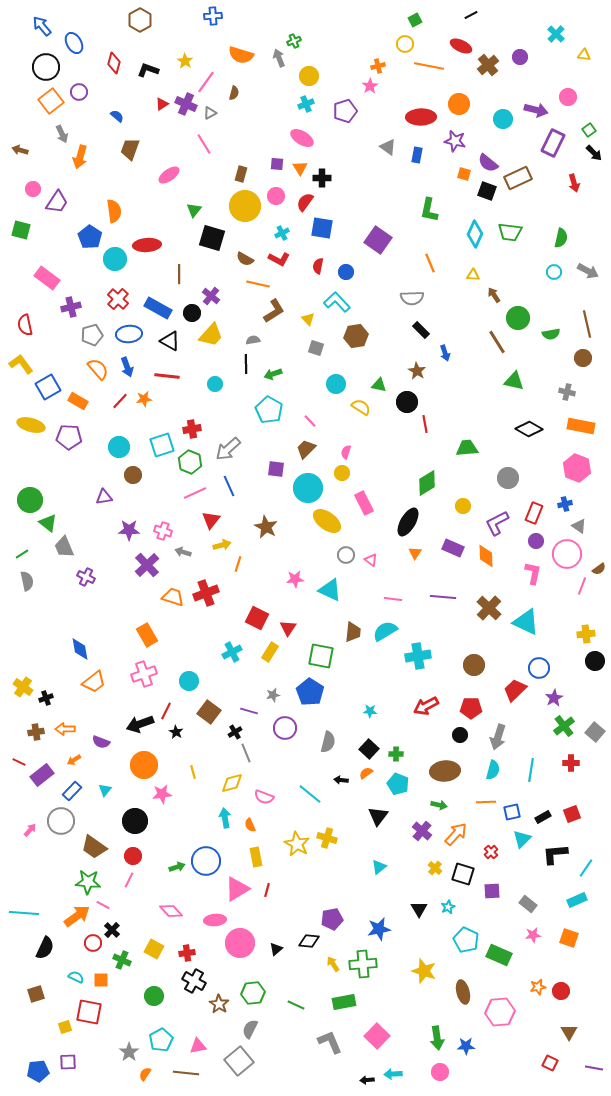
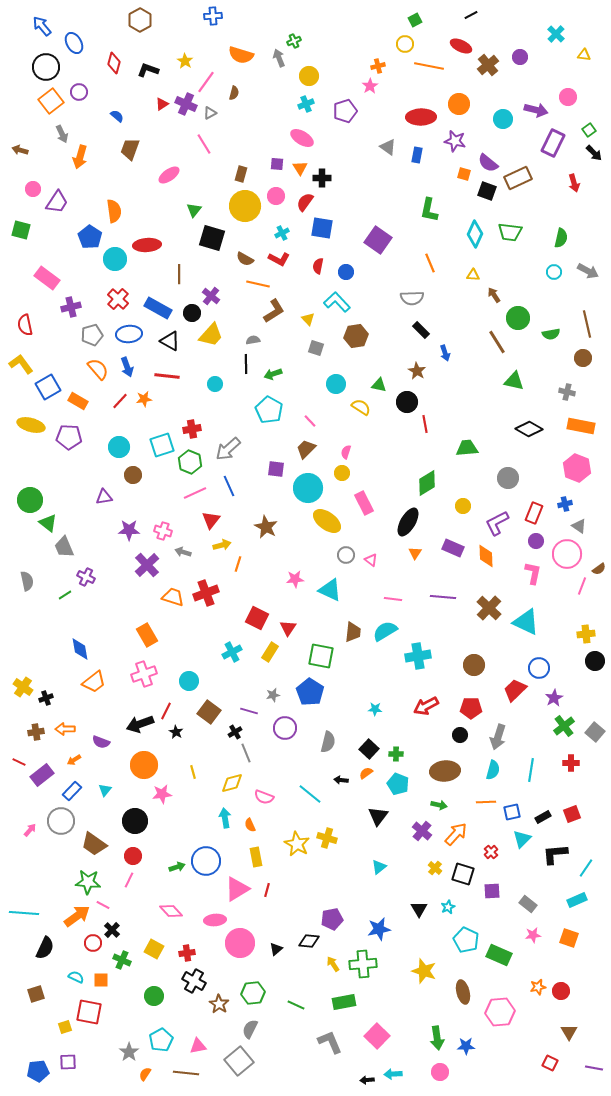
green line at (22, 554): moved 43 px right, 41 px down
cyan star at (370, 711): moved 5 px right, 2 px up
brown trapezoid at (94, 847): moved 3 px up
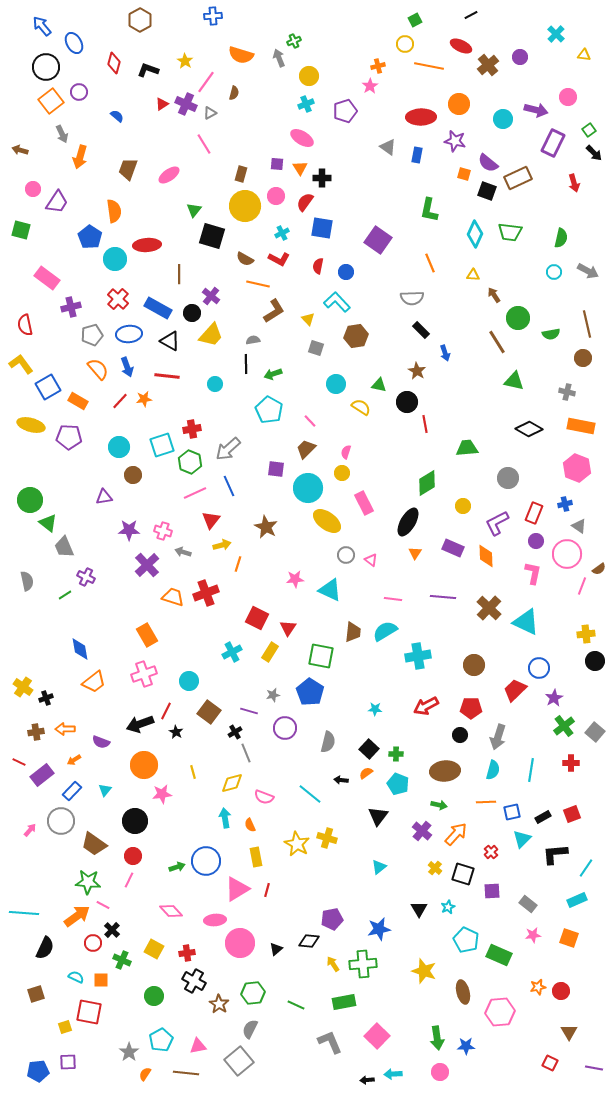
brown trapezoid at (130, 149): moved 2 px left, 20 px down
black square at (212, 238): moved 2 px up
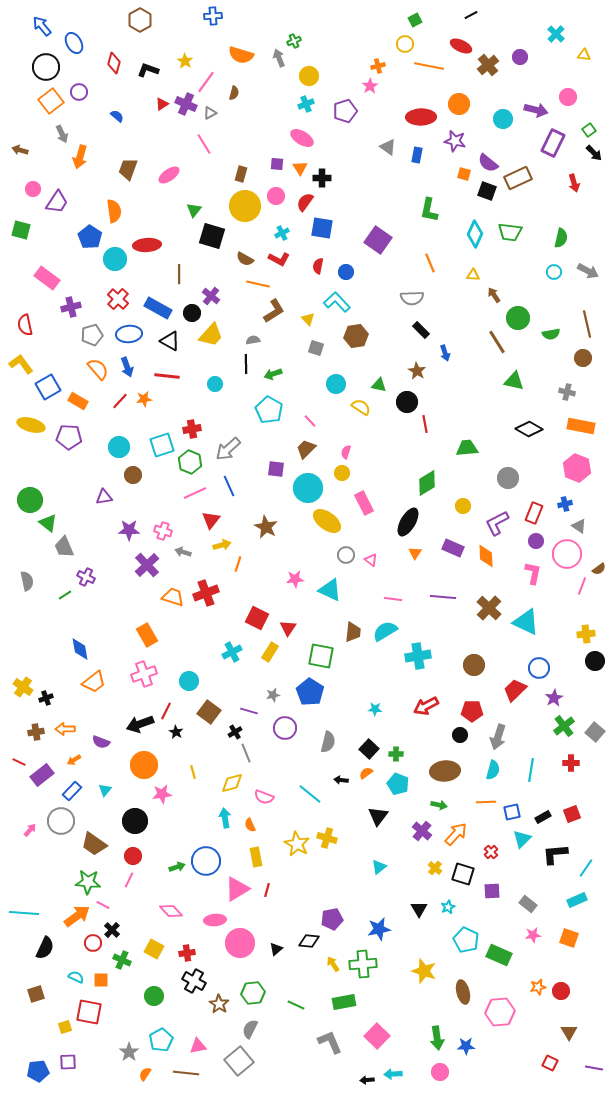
red pentagon at (471, 708): moved 1 px right, 3 px down
